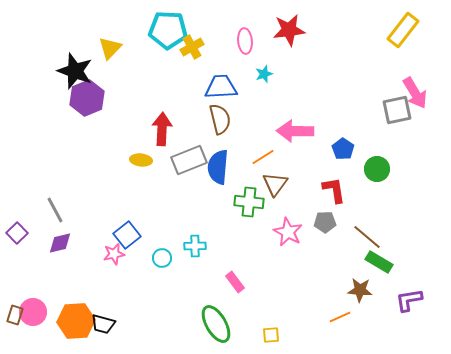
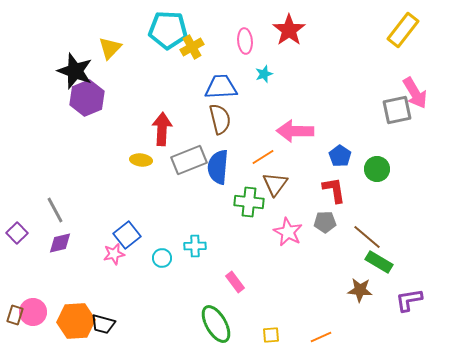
red star at (289, 30): rotated 28 degrees counterclockwise
blue pentagon at (343, 149): moved 3 px left, 7 px down
orange line at (340, 317): moved 19 px left, 20 px down
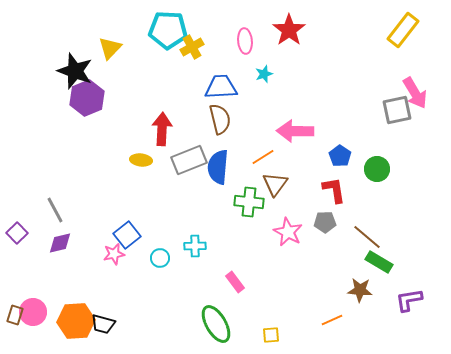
cyan circle at (162, 258): moved 2 px left
orange line at (321, 337): moved 11 px right, 17 px up
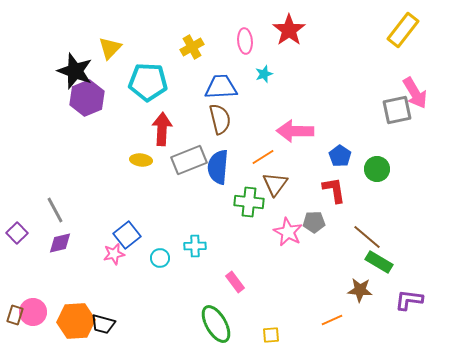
cyan pentagon at (168, 30): moved 20 px left, 52 px down
gray pentagon at (325, 222): moved 11 px left
purple L-shape at (409, 300): rotated 16 degrees clockwise
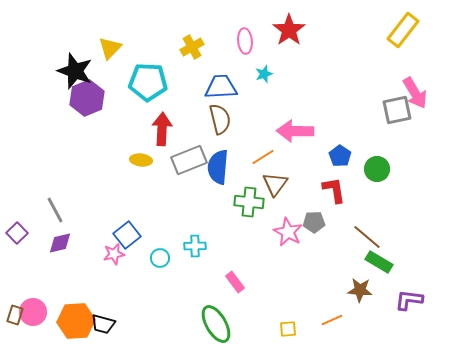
yellow square at (271, 335): moved 17 px right, 6 px up
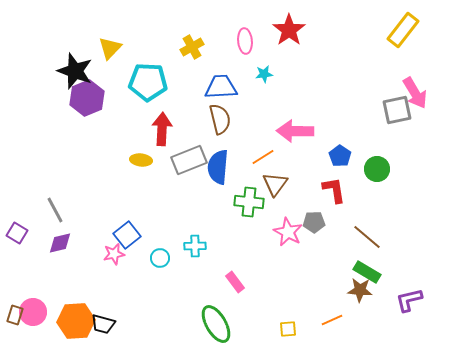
cyan star at (264, 74): rotated 12 degrees clockwise
purple square at (17, 233): rotated 15 degrees counterclockwise
green rectangle at (379, 262): moved 12 px left, 10 px down
purple L-shape at (409, 300): rotated 20 degrees counterclockwise
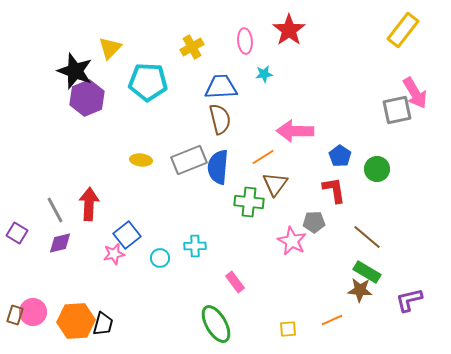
red arrow at (162, 129): moved 73 px left, 75 px down
pink star at (288, 232): moved 4 px right, 9 px down
black trapezoid at (103, 324): rotated 90 degrees counterclockwise
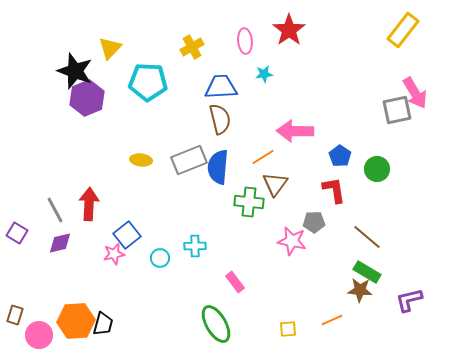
pink star at (292, 241): rotated 16 degrees counterclockwise
pink circle at (33, 312): moved 6 px right, 23 px down
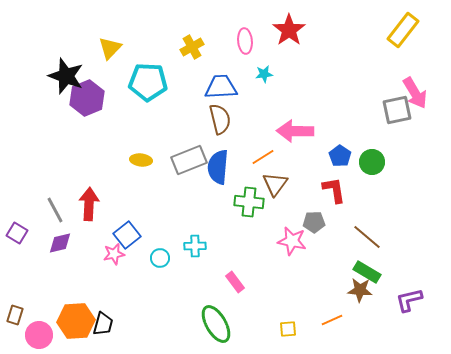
black star at (75, 71): moved 9 px left, 5 px down
green circle at (377, 169): moved 5 px left, 7 px up
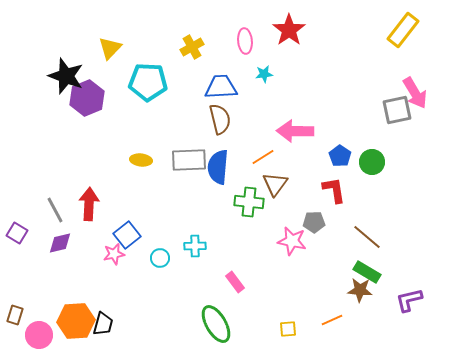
gray rectangle at (189, 160): rotated 20 degrees clockwise
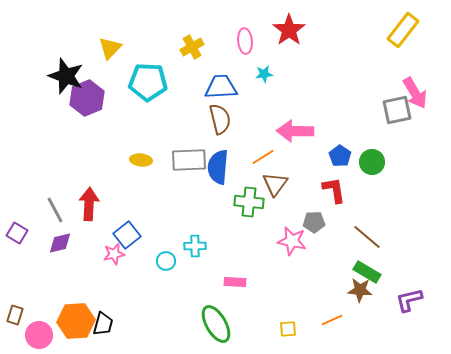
cyan circle at (160, 258): moved 6 px right, 3 px down
pink rectangle at (235, 282): rotated 50 degrees counterclockwise
